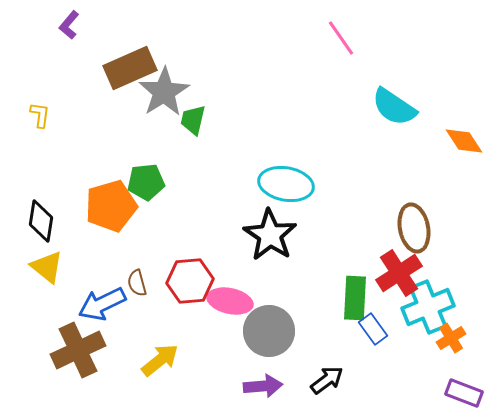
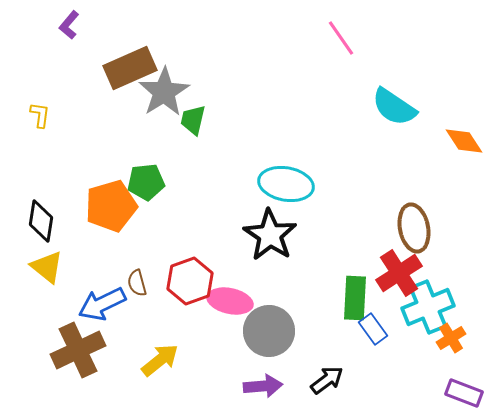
red hexagon: rotated 15 degrees counterclockwise
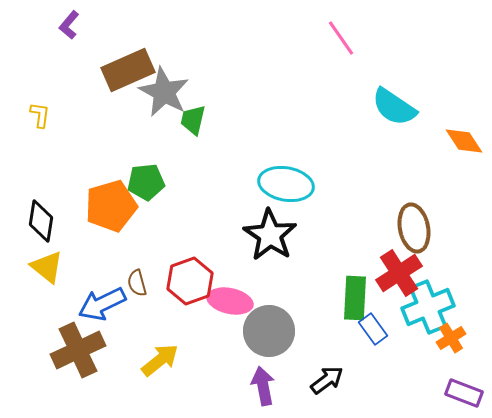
brown rectangle: moved 2 px left, 2 px down
gray star: rotated 12 degrees counterclockwise
purple arrow: rotated 96 degrees counterclockwise
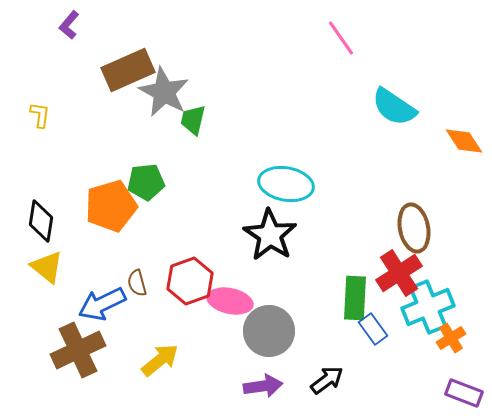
purple arrow: rotated 93 degrees clockwise
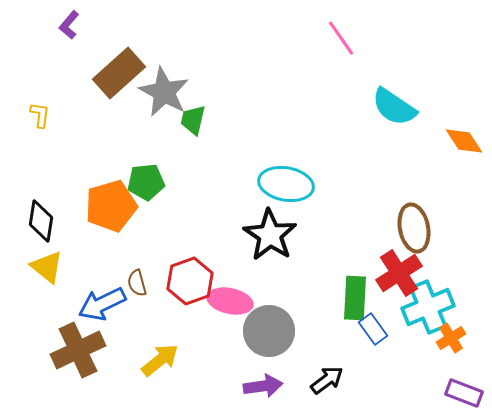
brown rectangle: moved 9 px left, 3 px down; rotated 18 degrees counterclockwise
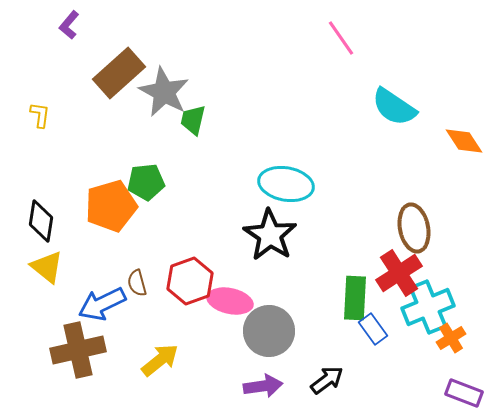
brown cross: rotated 12 degrees clockwise
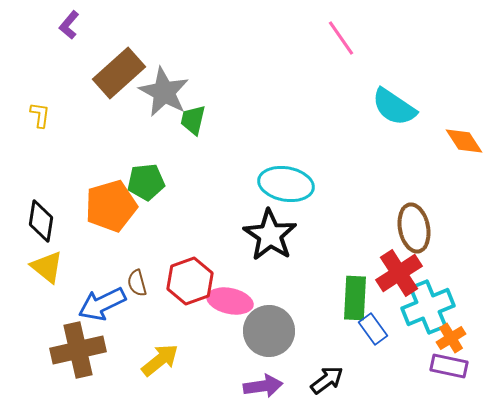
purple rectangle: moved 15 px left, 27 px up; rotated 9 degrees counterclockwise
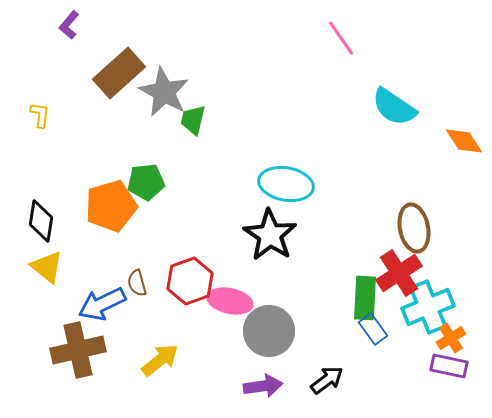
green rectangle: moved 10 px right
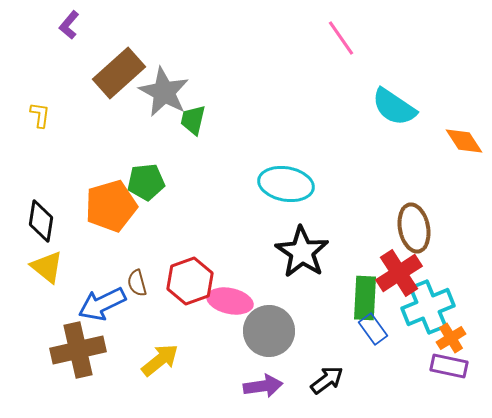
black star: moved 32 px right, 17 px down
